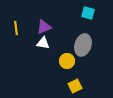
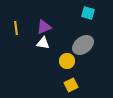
gray ellipse: rotated 35 degrees clockwise
yellow square: moved 4 px left, 1 px up
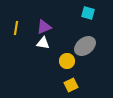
yellow line: rotated 16 degrees clockwise
gray ellipse: moved 2 px right, 1 px down
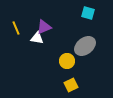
yellow line: rotated 32 degrees counterclockwise
white triangle: moved 6 px left, 5 px up
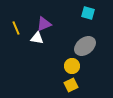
purple triangle: moved 3 px up
yellow circle: moved 5 px right, 5 px down
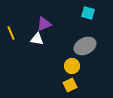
yellow line: moved 5 px left, 5 px down
white triangle: moved 1 px down
gray ellipse: rotated 10 degrees clockwise
yellow square: moved 1 px left
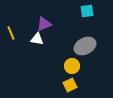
cyan square: moved 1 px left, 2 px up; rotated 24 degrees counterclockwise
